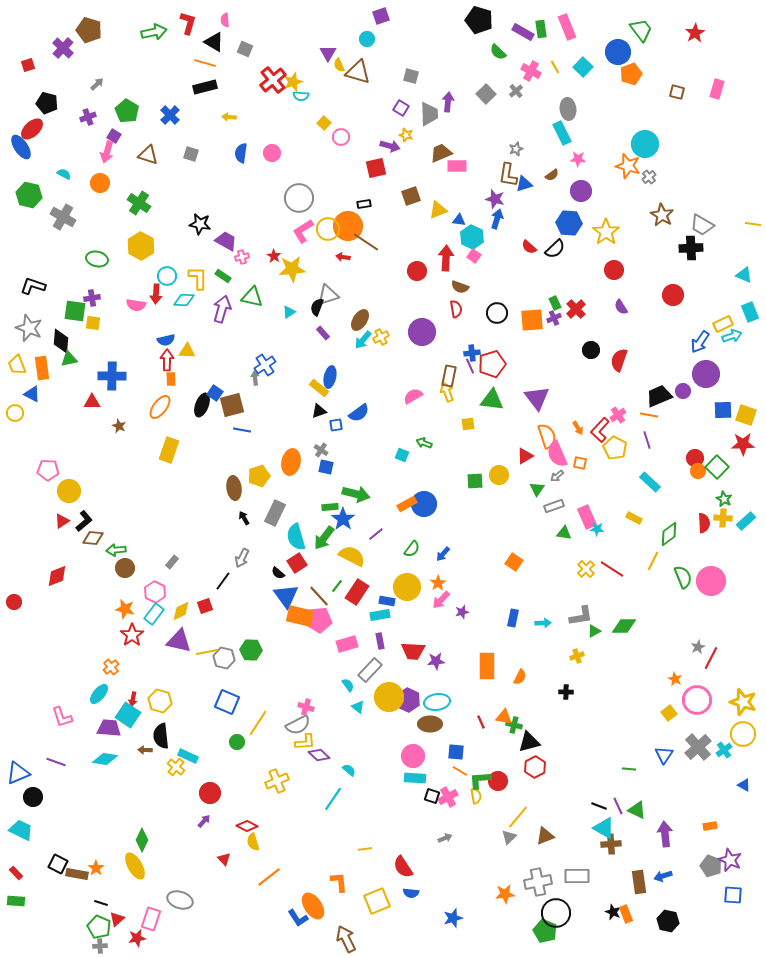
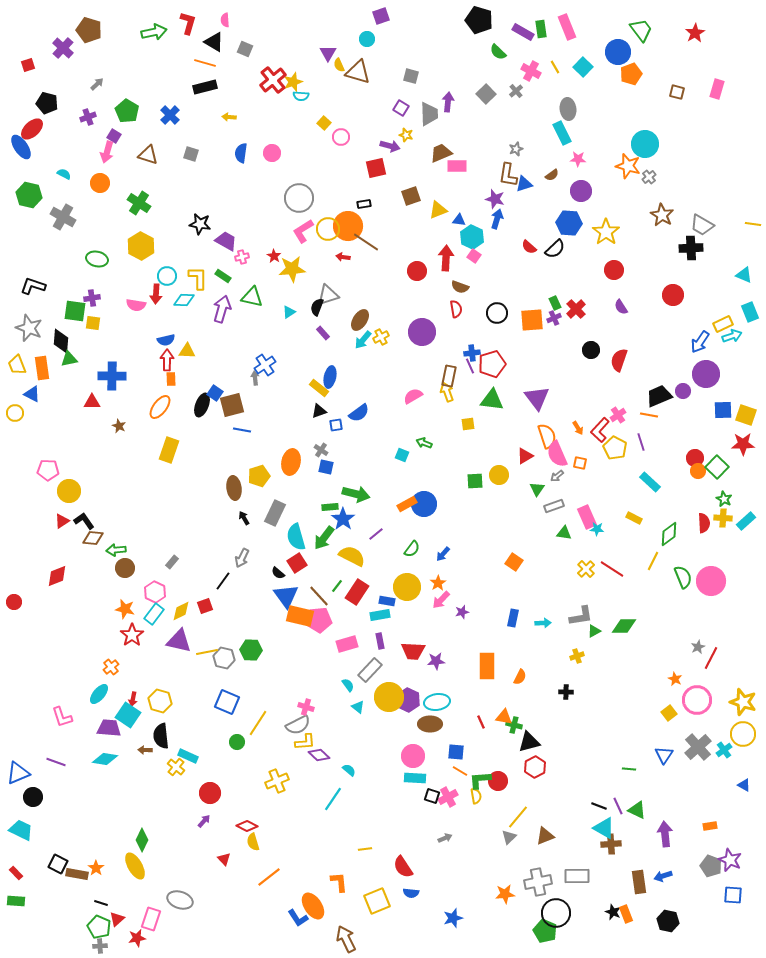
purple line at (647, 440): moved 6 px left, 2 px down
black L-shape at (84, 521): rotated 85 degrees counterclockwise
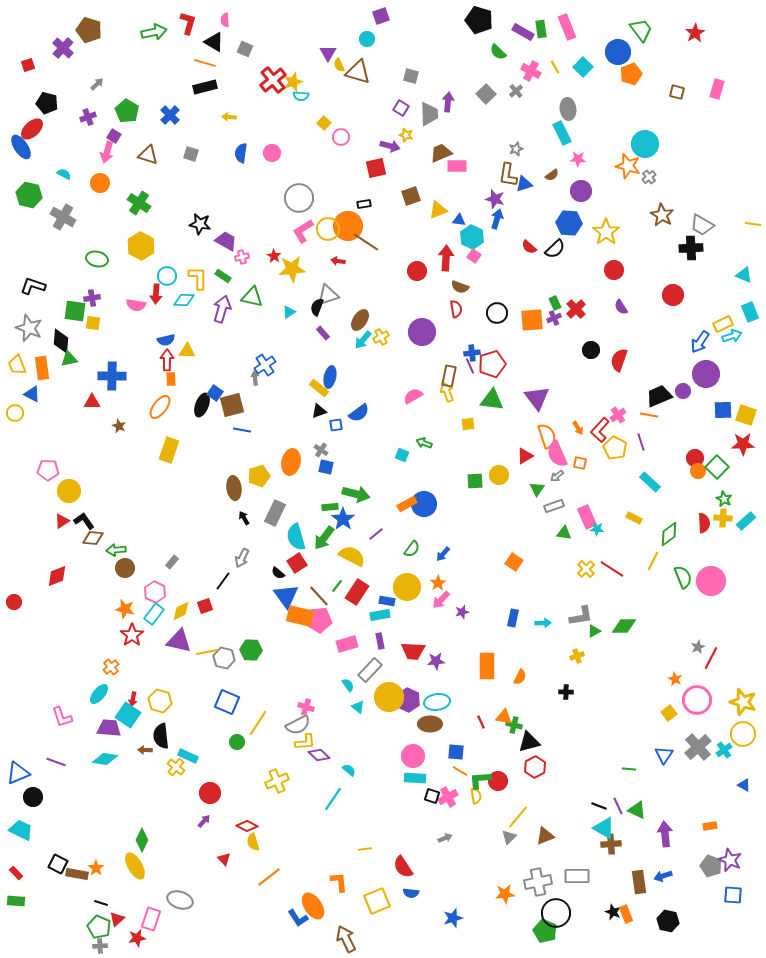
red arrow at (343, 257): moved 5 px left, 4 px down
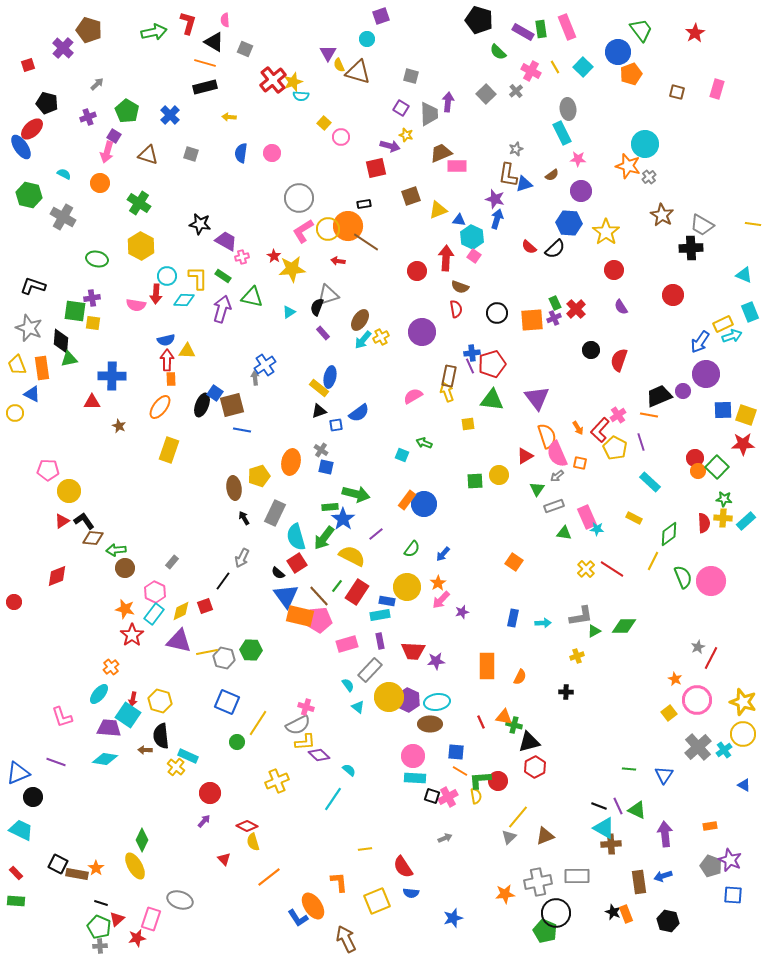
green star at (724, 499): rotated 21 degrees counterclockwise
orange rectangle at (407, 504): moved 4 px up; rotated 24 degrees counterclockwise
blue triangle at (664, 755): moved 20 px down
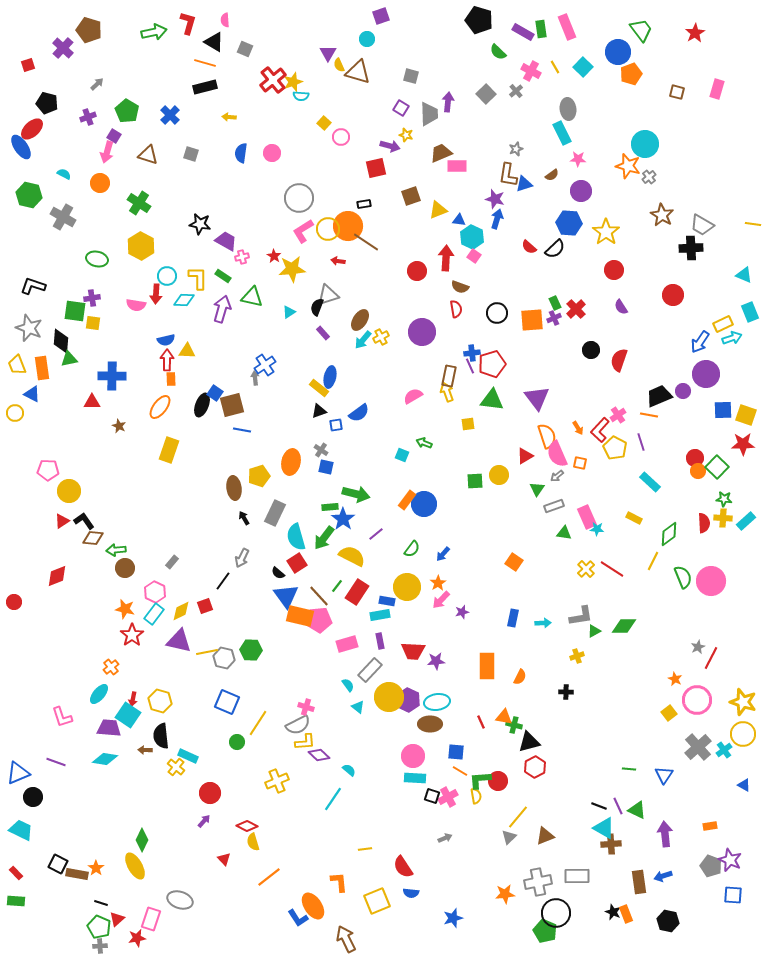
cyan arrow at (732, 336): moved 2 px down
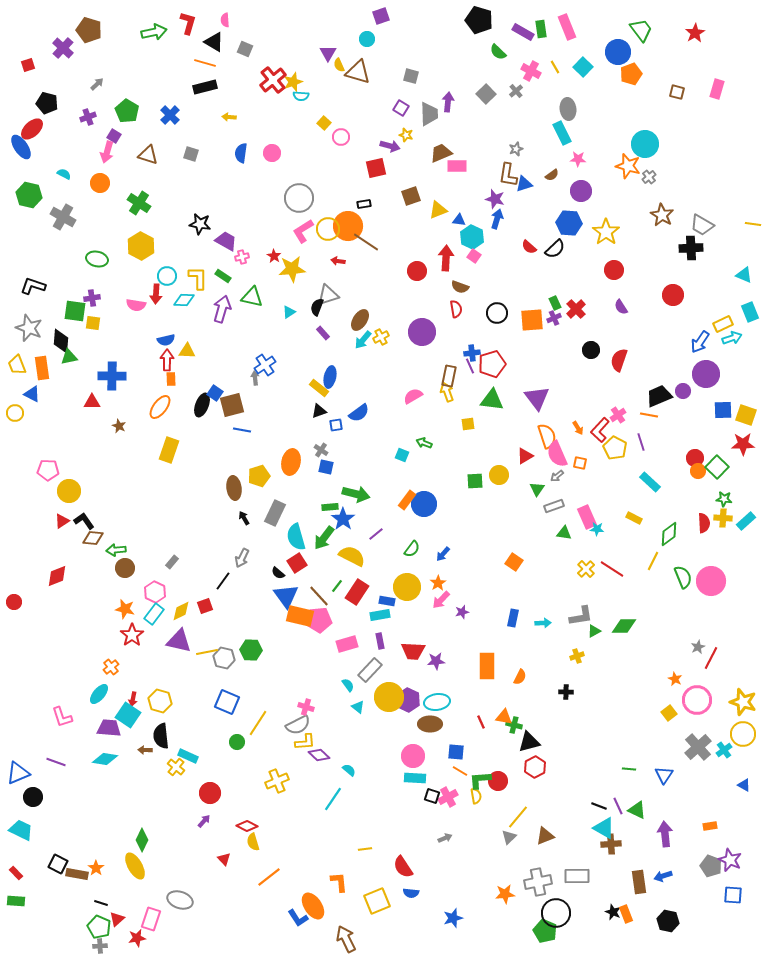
green triangle at (69, 359): moved 2 px up
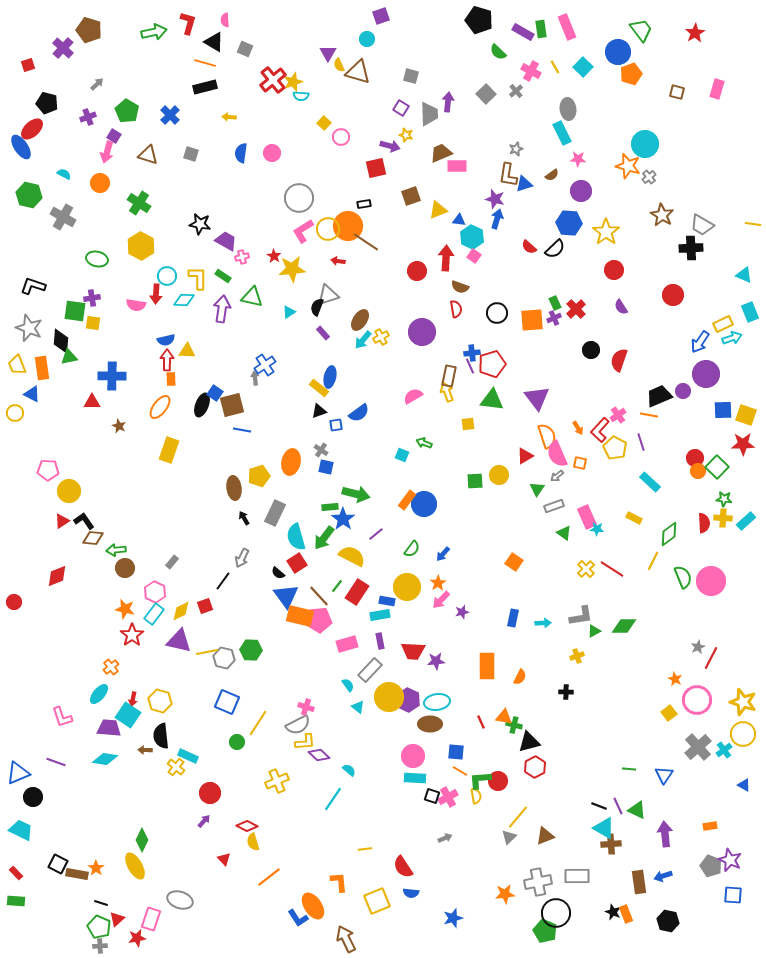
purple arrow at (222, 309): rotated 8 degrees counterclockwise
green triangle at (564, 533): rotated 28 degrees clockwise
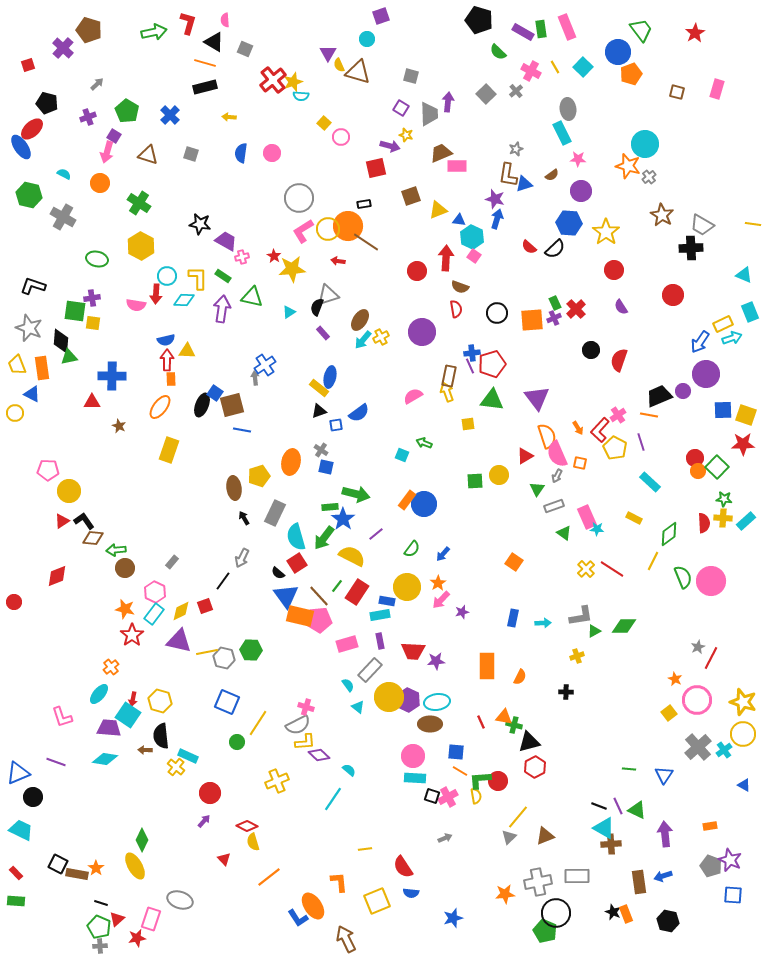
gray arrow at (557, 476): rotated 24 degrees counterclockwise
